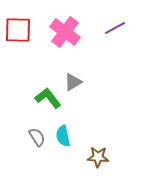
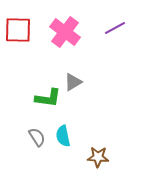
green L-shape: rotated 136 degrees clockwise
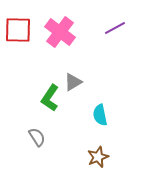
pink cross: moved 5 px left
green L-shape: moved 2 px right; rotated 116 degrees clockwise
cyan semicircle: moved 37 px right, 21 px up
brown star: rotated 25 degrees counterclockwise
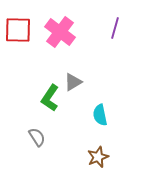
purple line: rotated 45 degrees counterclockwise
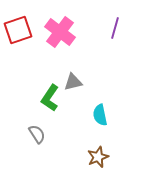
red square: rotated 20 degrees counterclockwise
gray triangle: rotated 18 degrees clockwise
gray semicircle: moved 3 px up
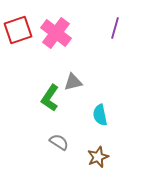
pink cross: moved 4 px left, 1 px down
gray semicircle: moved 22 px right, 8 px down; rotated 24 degrees counterclockwise
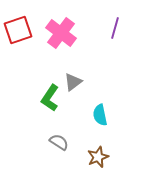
pink cross: moved 5 px right
gray triangle: rotated 24 degrees counterclockwise
